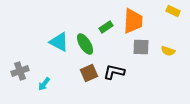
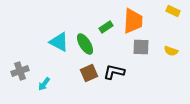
yellow semicircle: moved 3 px right
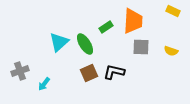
cyan triangle: rotated 50 degrees clockwise
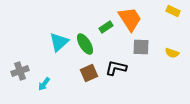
orange trapezoid: moved 3 px left, 2 px up; rotated 36 degrees counterclockwise
yellow semicircle: moved 1 px right, 2 px down
black L-shape: moved 2 px right, 4 px up
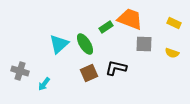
yellow rectangle: moved 1 px right, 12 px down
orange trapezoid: rotated 36 degrees counterclockwise
cyan triangle: moved 2 px down
gray square: moved 3 px right, 3 px up
gray cross: rotated 36 degrees clockwise
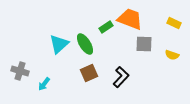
yellow semicircle: moved 2 px down
black L-shape: moved 5 px right, 9 px down; rotated 120 degrees clockwise
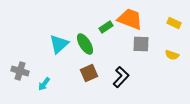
gray square: moved 3 px left
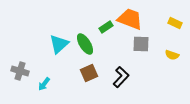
yellow rectangle: moved 1 px right
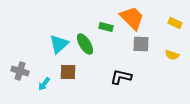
orange trapezoid: moved 2 px right, 1 px up; rotated 24 degrees clockwise
green rectangle: rotated 48 degrees clockwise
brown square: moved 21 px left, 1 px up; rotated 24 degrees clockwise
black L-shape: rotated 120 degrees counterclockwise
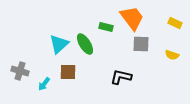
orange trapezoid: rotated 8 degrees clockwise
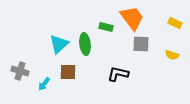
green ellipse: rotated 25 degrees clockwise
black L-shape: moved 3 px left, 3 px up
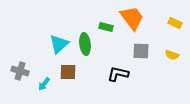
gray square: moved 7 px down
